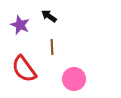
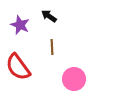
red semicircle: moved 6 px left, 2 px up
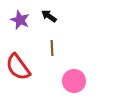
purple star: moved 5 px up
brown line: moved 1 px down
pink circle: moved 2 px down
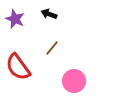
black arrow: moved 2 px up; rotated 14 degrees counterclockwise
purple star: moved 5 px left, 1 px up
brown line: rotated 42 degrees clockwise
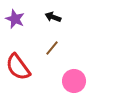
black arrow: moved 4 px right, 3 px down
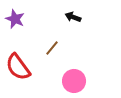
black arrow: moved 20 px right
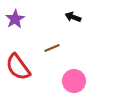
purple star: rotated 18 degrees clockwise
brown line: rotated 28 degrees clockwise
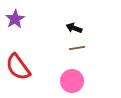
black arrow: moved 1 px right, 11 px down
brown line: moved 25 px right; rotated 14 degrees clockwise
pink circle: moved 2 px left
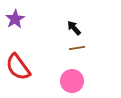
black arrow: rotated 28 degrees clockwise
